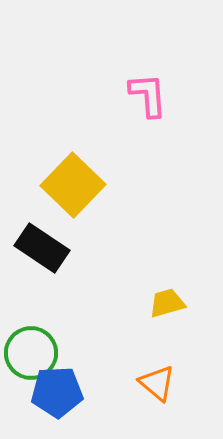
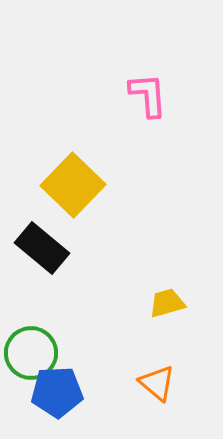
black rectangle: rotated 6 degrees clockwise
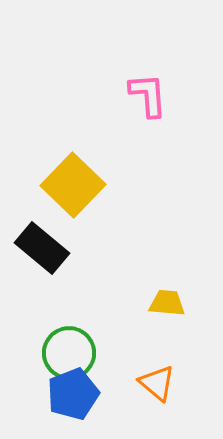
yellow trapezoid: rotated 21 degrees clockwise
green circle: moved 38 px right
blue pentagon: moved 16 px right, 2 px down; rotated 18 degrees counterclockwise
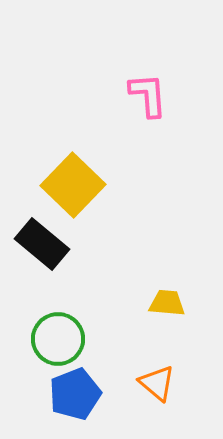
black rectangle: moved 4 px up
green circle: moved 11 px left, 14 px up
blue pentagon: moved 2 px right
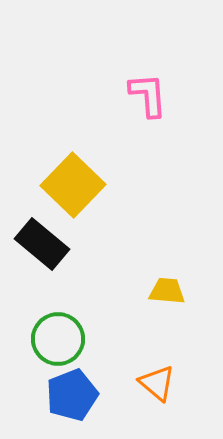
yellow trapezoid: moved 12 px up
blue pentagon: moved 3 px left, 1 px down
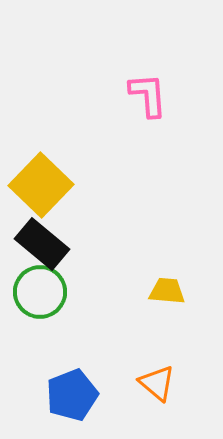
yellow square: moved 32 px left
green circle: moved 18 px left, 47 px up
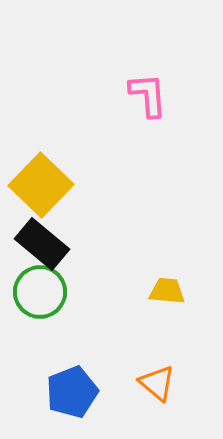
blue pentagon: moved 3 px up
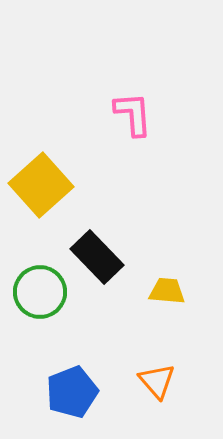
pink L-shape: moved 15 px left, 19 px down
yellow square: rotated 4 degrees clockwise
black rectangle: moved 55 px right, 13 px down; rotated 6 degrees clockwise
orange triangle: moved 2 px up; rotated 9 degrees clockwise
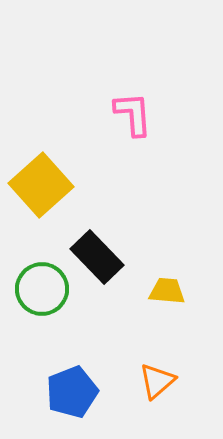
green circle: moved 2 px right, 3 px up
orange triangle: rotated 30 degrees clockwise
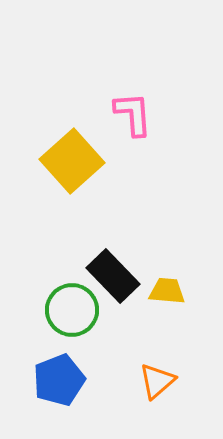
yellow square: moved 31 px right, 24 px up
black rectangle: moved 16 px right, 19 px down
green circle: moved 30 px right, 21 px down
blue pentagon: moved 13 px left, 12 px up
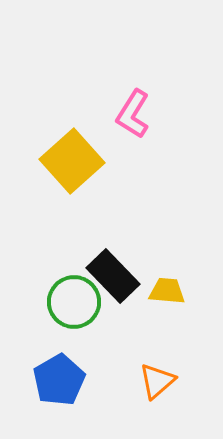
pink L-shape: rotated 144 degrees counterclockwise
green circle: moved 2 px right, 8 px up
blue pentagon: rotated 9 degrees counterclockwise
